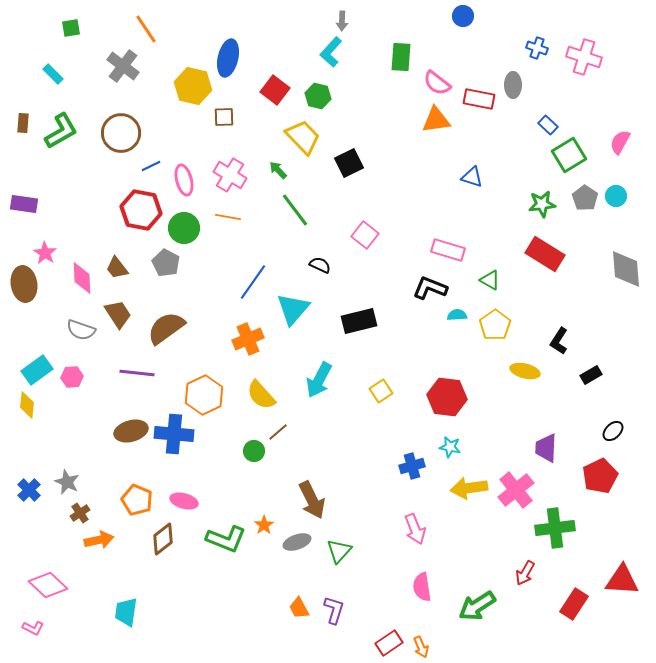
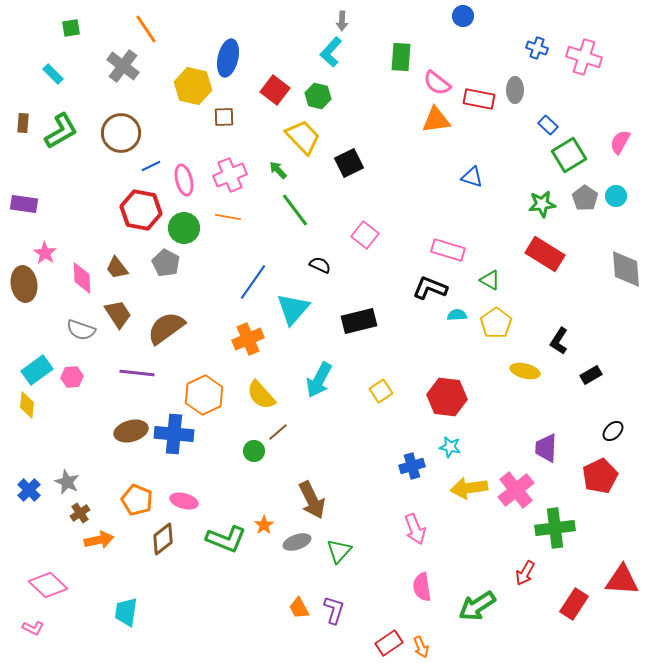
gray ellipse at (513, 85): moved 2 px right, 5 px down
pink cross at (230, 175): rotated 36 degrees clockwise
yellow pentagon at (495, 325): moved 1 px right, 2 px up
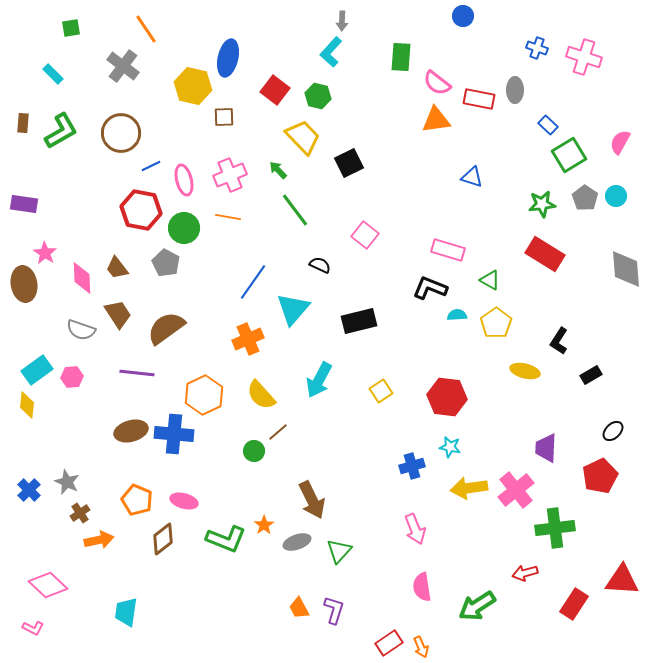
red arrow at (525, 573): rotated 45 degrees clockwise
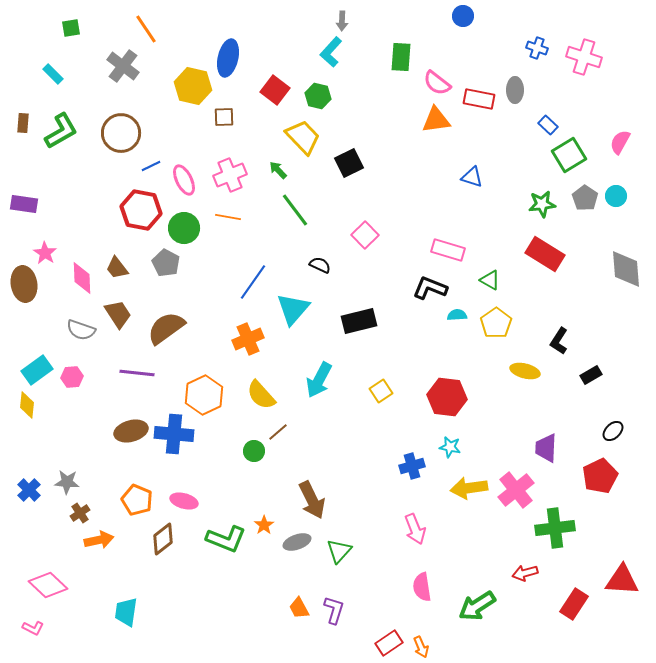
pink ellipse at (184, 180): rotated 12 degrees counterclockwise
pink square at (365, 235): rotated 8 degrees clockwise
gray star at (67, 482): rotated 20 degrees counterclockwise
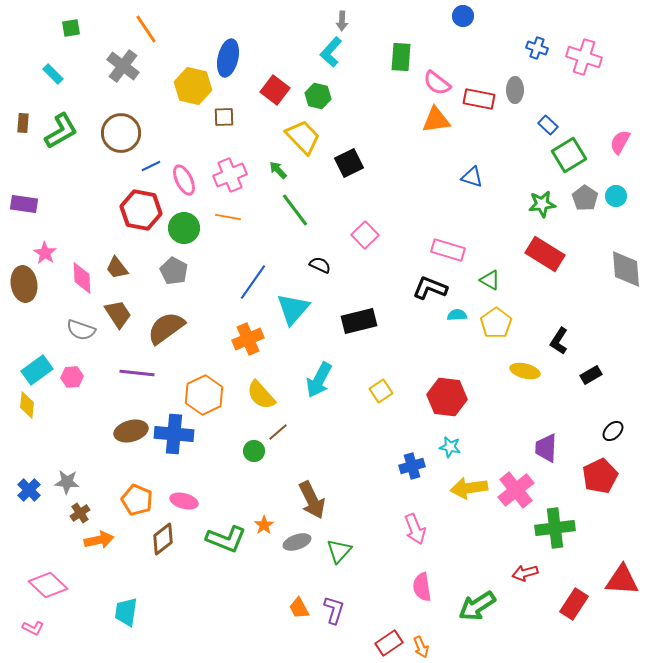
gray pentagon at (166, 263): moved 8 px right, 8 px down
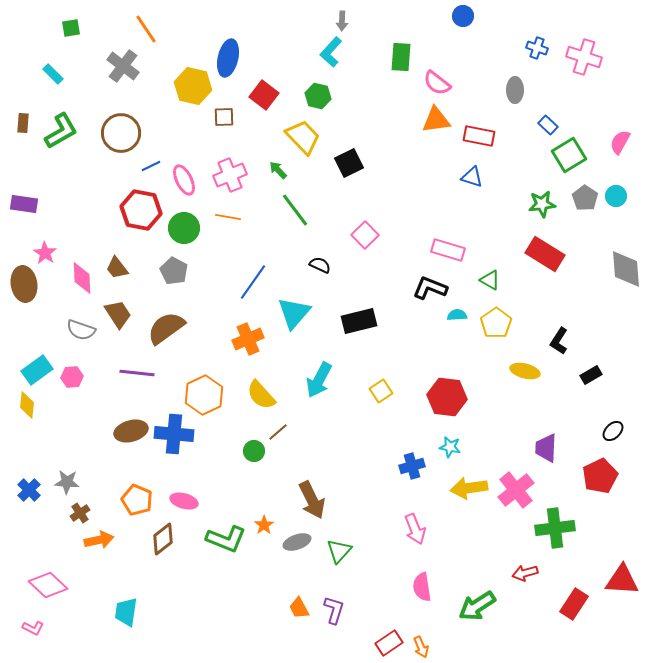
red square at (275, 90): moved 11 px left, 5 px down
red rectangle at (479, 99): moved 37 px down
cyan triangle at (293, 309): moved 1 px right, 4 px down
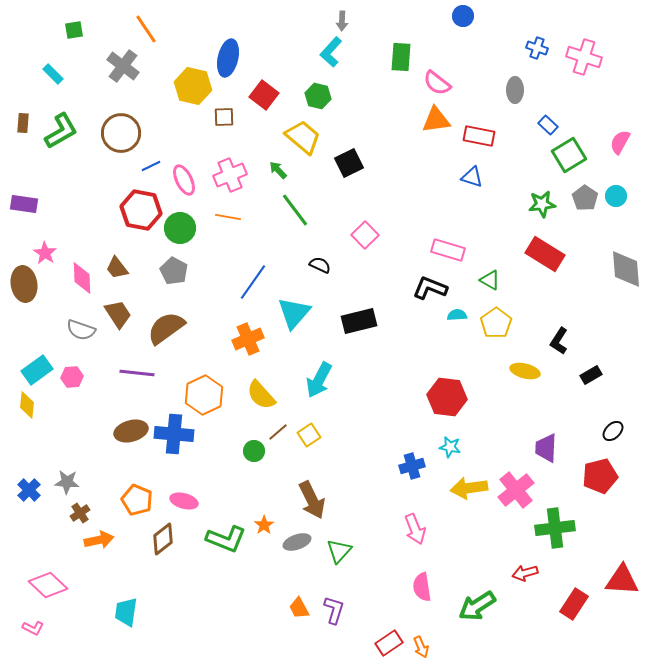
green square at (71, 28): moved 3 px right, 2 px down
yellow trapezoid at (303, 137): rotated 6 degrees counterclockwise
green circle at (184, 228): moved 4 px left
yellow square at (381, 391): moved 72 px left, 44 px down
red pentagon at (600, 476): rotated 12 degrees clockwise
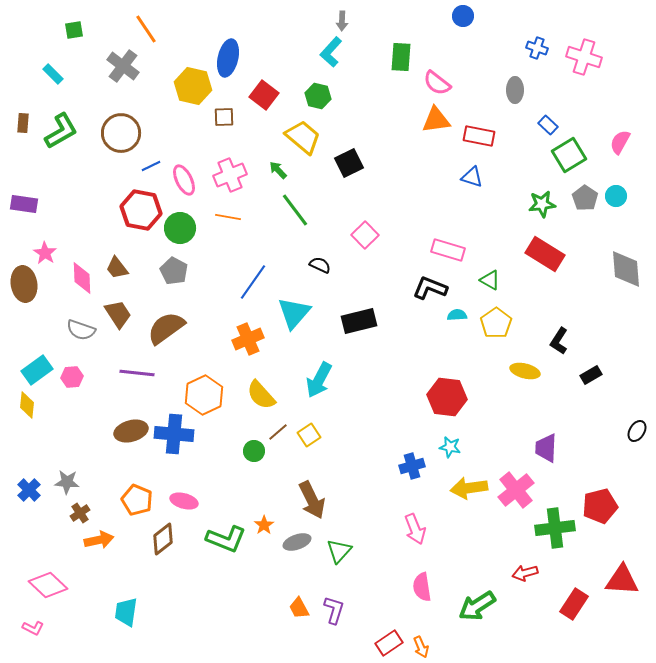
black ellipse at (613, 431): moved 24 px right; rotated 15 degrees counterclockwise
red pentagon at (600, 476): moved 30 px down
